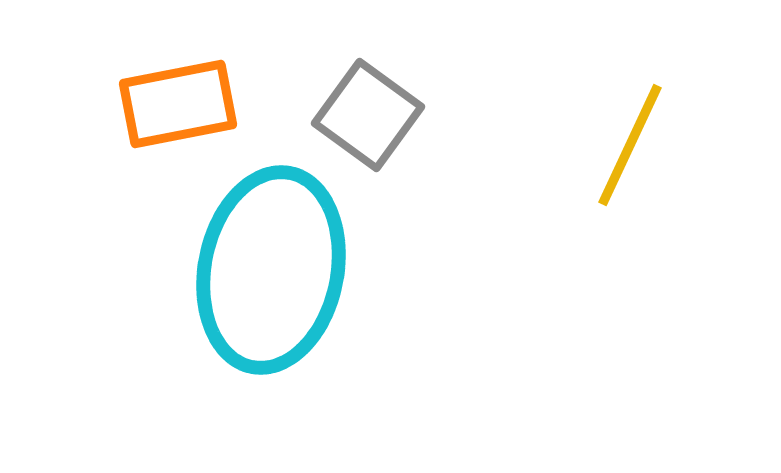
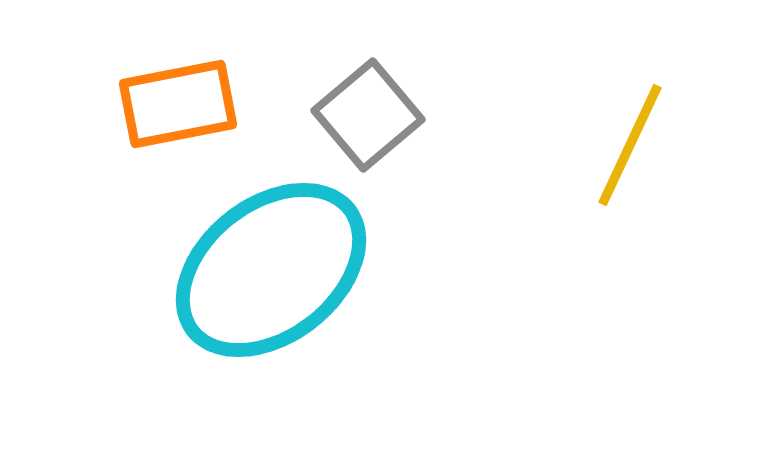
gray square: rotated 14 degrees clockwise
cyan ellipse: rotated 41 degrees clockwise
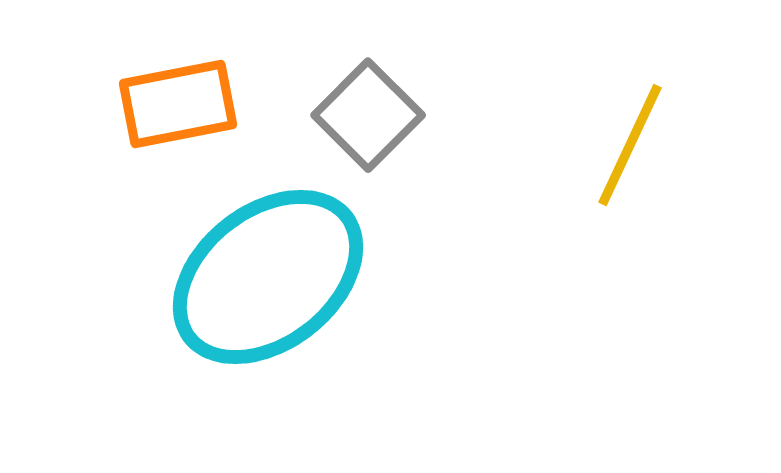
gray square: rotated 5 degrees counterclockwise
cyan ellipse: moved 3 px left, 7 px down
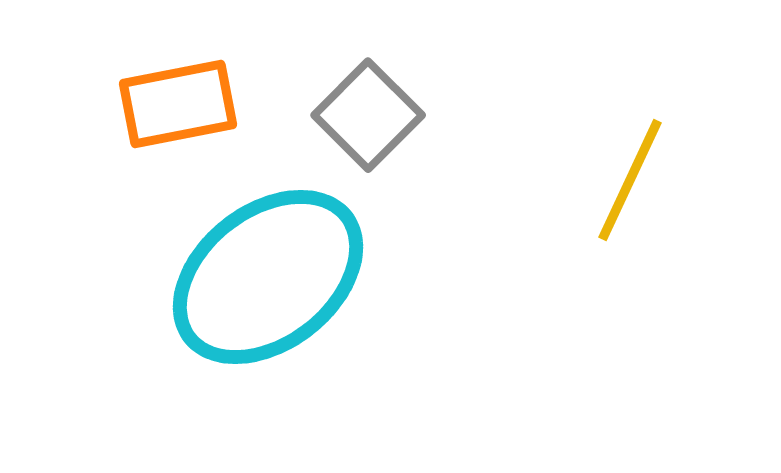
yellow line: moved 35 px down
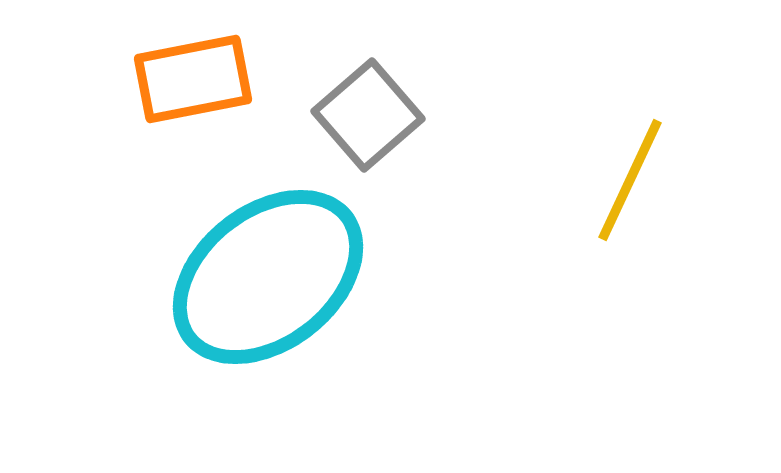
orange rectangle: moved 15 px right, 25 px up
gray square: rotated 4 degrees clockwise
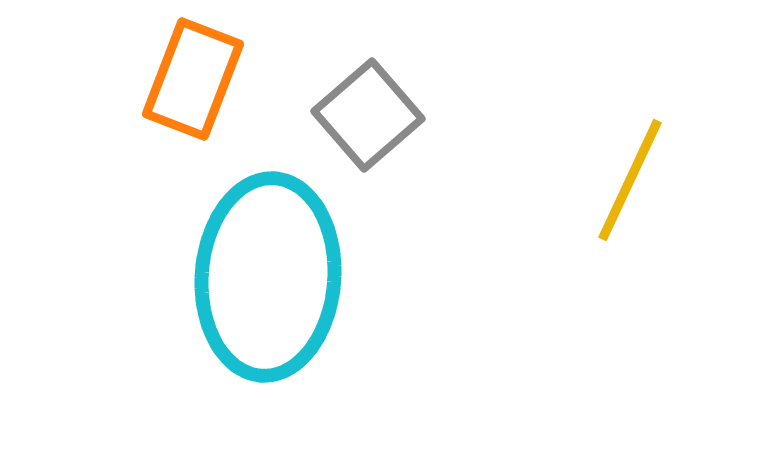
orange rectangle: rotated 58 degrees counterclockwise
cyan ellipse: rotated 48 degrees counterclockwise
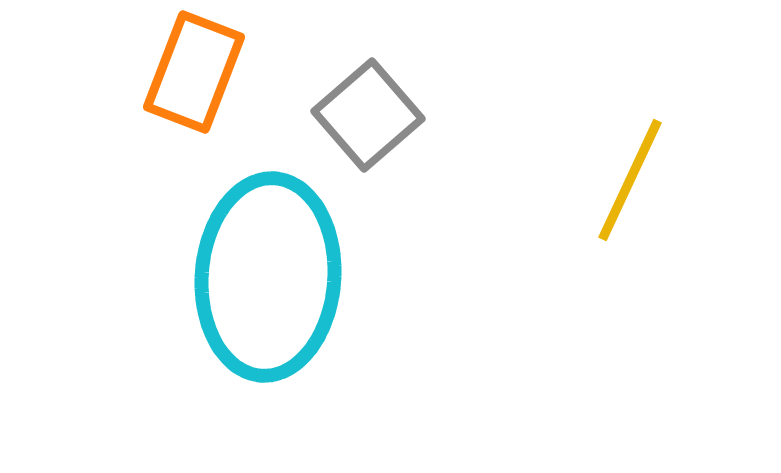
orange rectangle: moved 1 px right, 7 px up
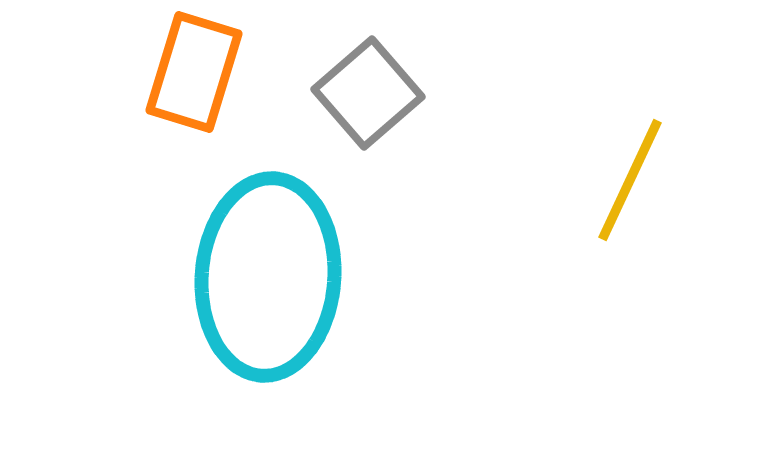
orange rectangle: rotated 4 degrees counterclockwise
gray square: moved 22 px up
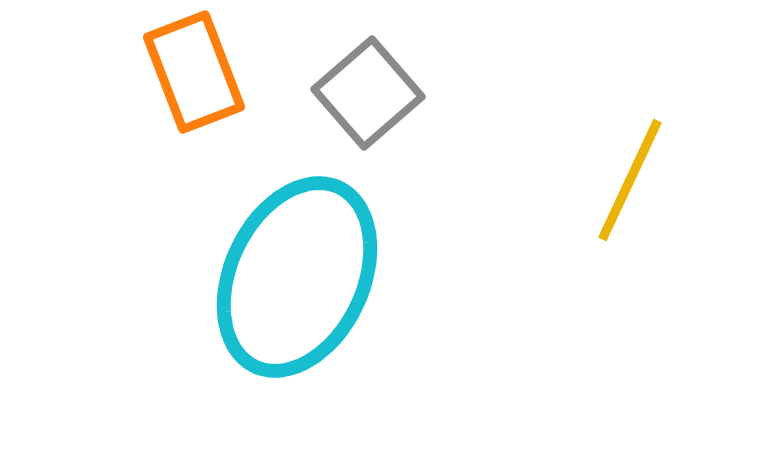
orange rectangle: rotated 38 degrees counterclockwise
cyan ellipse: moved 29 px right; rotated 21 degrees clockwise
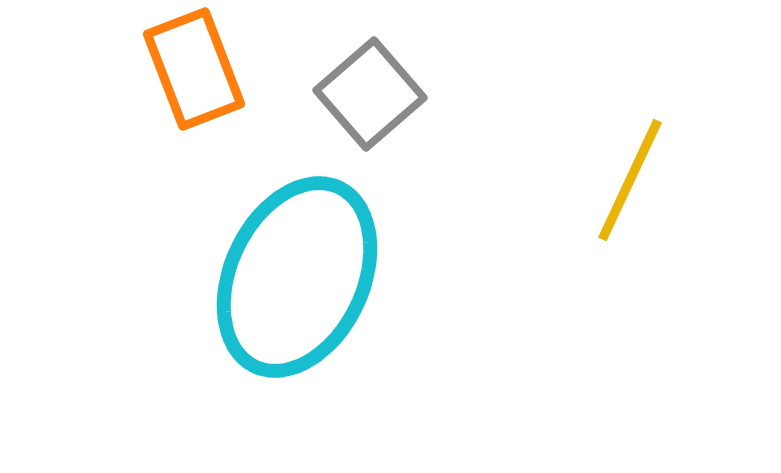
orange rectangle: moved 3 px up
gray square: moved 2 px right, 1 px down
